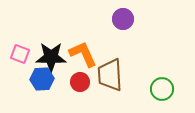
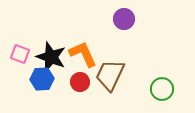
purple circle: moved 1 px right
black star: rotated 20 degrees clockwise
brown trapezoid: rotated 28 degrees clockwise
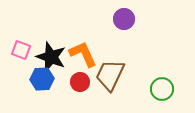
pink square: moved 1 px right, 4 px up
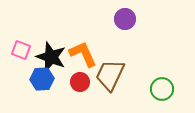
purple circle: moved 1 px right
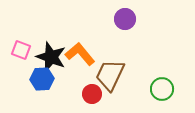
orange L-shape: moved 3 px left; rotated 16 degrees counterclockwise
red circle: moved 12 px right, 12 px down
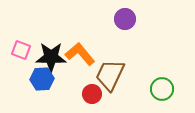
black star: rotated 20 degrees counterclockwise
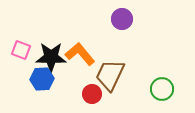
purple circle: moved 3 px left
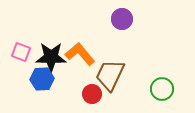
pink square: moved 2 px down
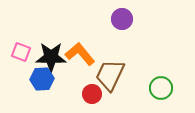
green circle: moved 1 px left, 1 px up
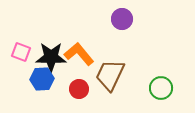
orange L-shape: moved 1 px left
red circle: moved 13 px left, 5 px up
